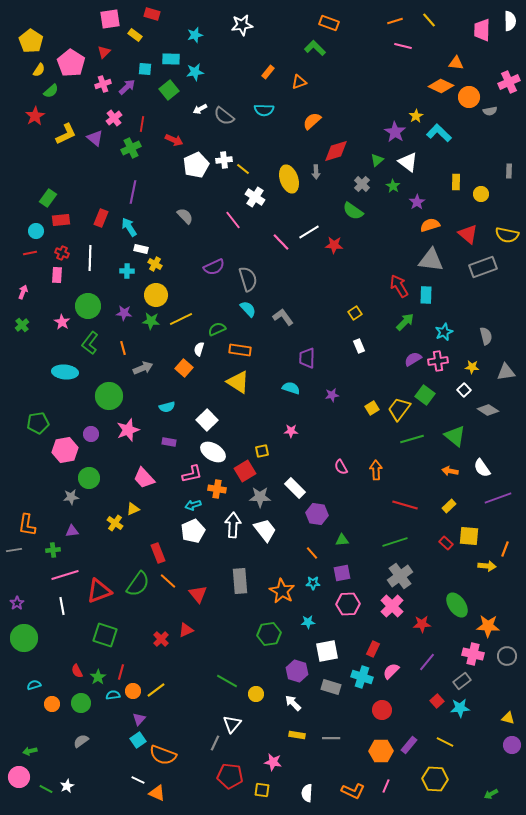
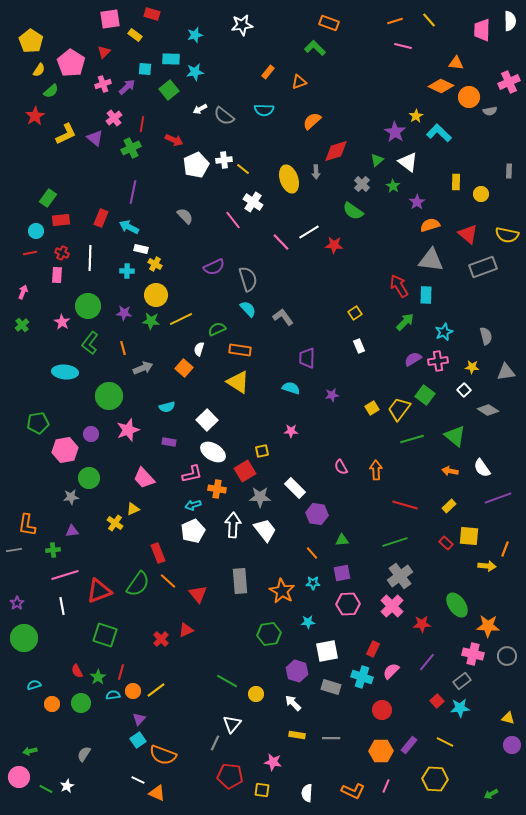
white cross at (255, 197): moved 2 px left, 5 px down
cyan arrow at (129, 227): rotated 30 degrees counterclockwise
gray semicircle at (81, 741): moved 3 px right, 13 px down; rotated 21 degrees counterclockwise
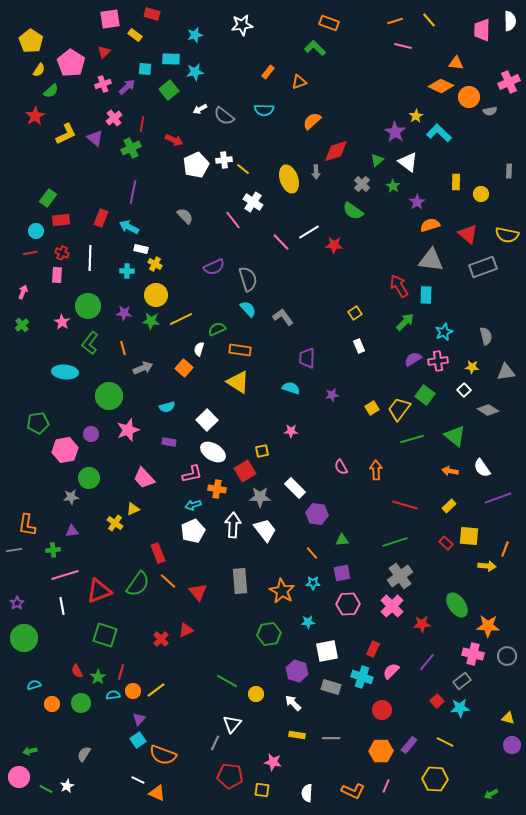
red triangle at (198, 594): moved 2 px up
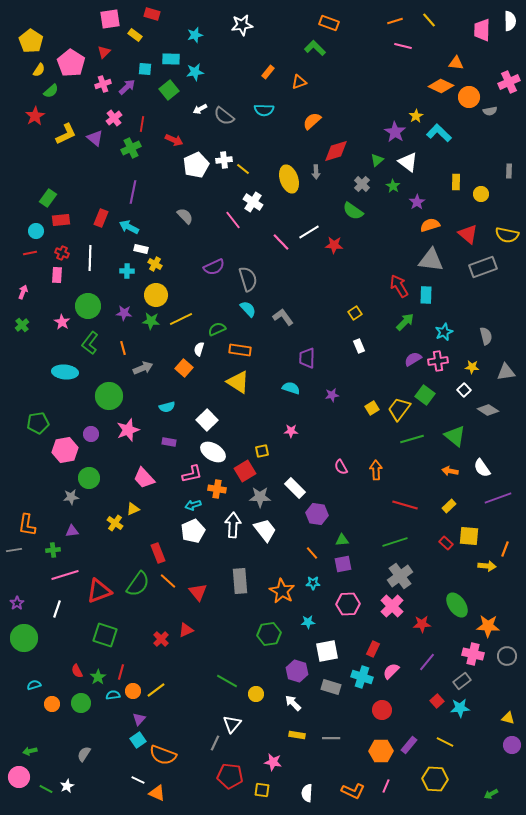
purple square at (342, 573): moved 1 px right, 9 px up
white line at (62, 606): moved 5 px left, 3 px down; rotated 30 degrees clockwise
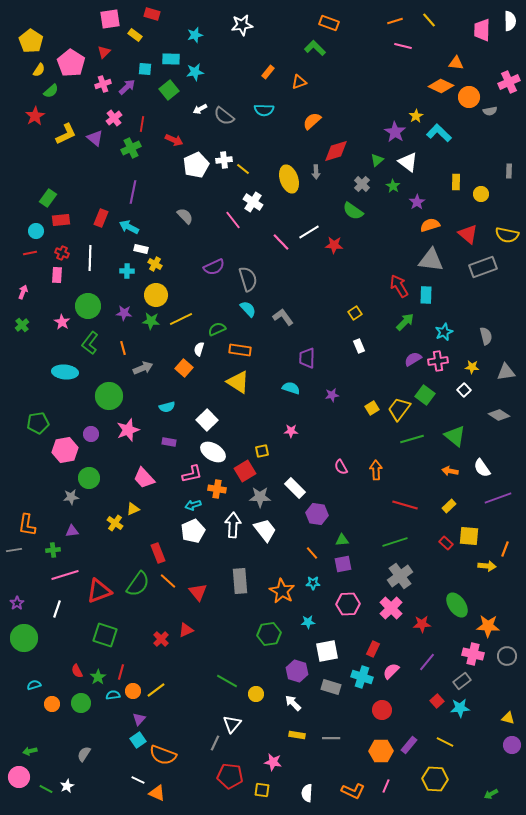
gray diamond at (488, 410): moved 11 px right, 5 px down
pink cross at (392, 606): moved 1 px left, 2 px down
